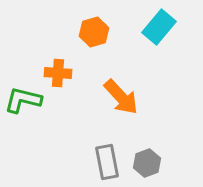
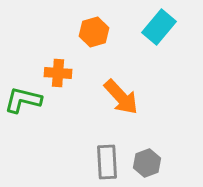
gray rectangle: rotated 8 degrees clockwise
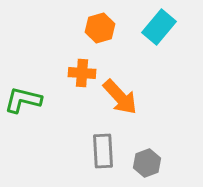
orange hexagon: moved 6 px right, 4 px up
orange cross: moved 24 px right
orange arrow: moved 1 px left
gray rectangle: moved 4 px left, 11 px up
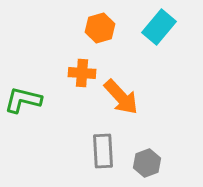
orange arrow: moved 1 px right
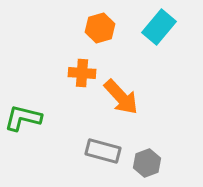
green L-shape: moved 18 px down
gray rectangle: rotated 72 degrees counterclockwise
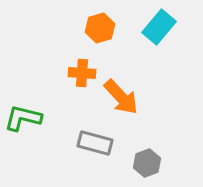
gray rectangle: moved 8 px left, 8 px up
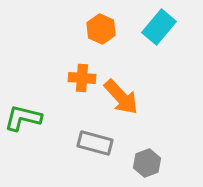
orange hexagon: moved 1 px right, 1 px down; rotated 20 degrees counterclockwise
orange cross: moved 5 px down
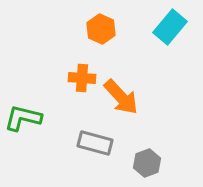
cyan rectangle: moved 11 px right
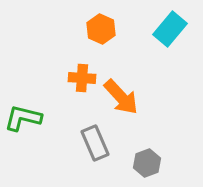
cyan rectangle: moved 2 px down
gray rectangle: rotated 52 degrees clockwise
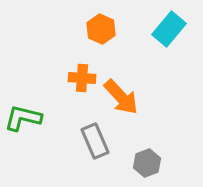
cyan rectangle: moved 1 px left
gray rectangle: moved 2 px up
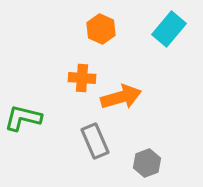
orange arrow: rotated 63 degrees counterclockwise
